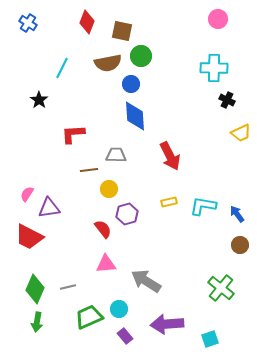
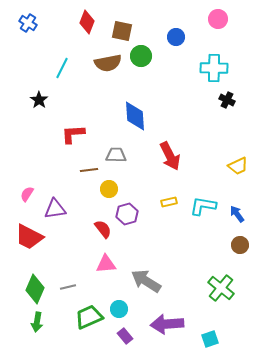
blue circle: moved 45 px right, 47 px up
yellow trapezoid: moved 3 px left, 33 px down
purple triangle: moved 6 px right, 1 px down
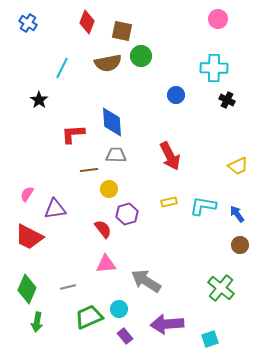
blue circle: moved 58 px down
blue diamond: moved 23 px left, 6 px down
green diamond: moved 8 px left
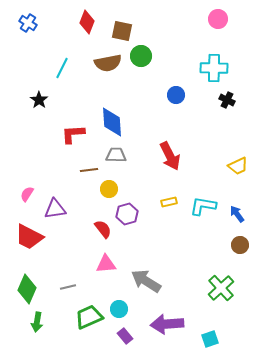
green cross: rotated 8 degrees clockwise
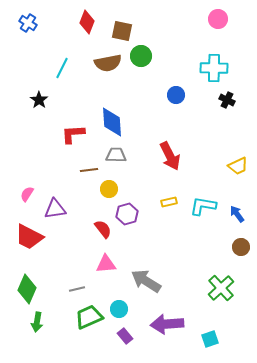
brown circle: moved 1 px right, 2 px down
gray line: moved 9 px right, 2 px down
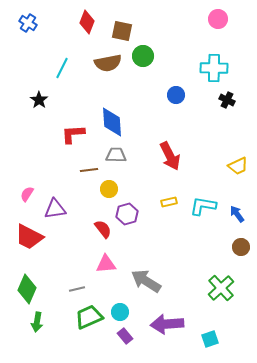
green circle: moved 2 px right
cyan circle: moved 1 px right, 3 px down
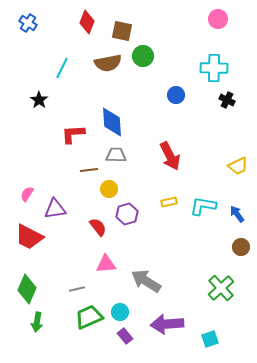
red semicircle: moved 5 px left, 2 px up
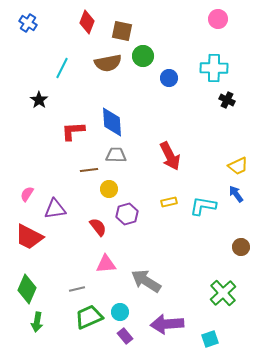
blue circle: moved 7 px left, 17 px up
red L-shape: moved 3 px up
blue arrow: moved 1 px left, 20 px up
green cross: moved 2 px right, 5 px down
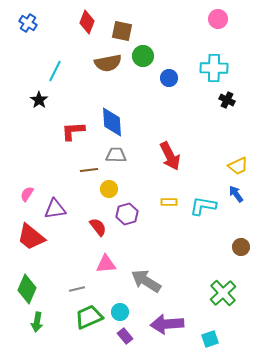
cyan line: moved 7 px left, 3 px down
yellow rectangle: rotated 14 degrees clockwise
red trapezoid: moved 2 px right; rotated 12 degrees clockwise
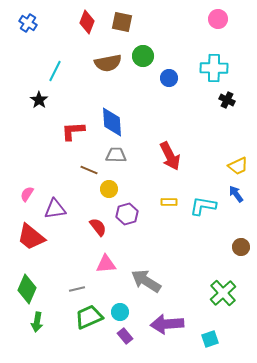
brown square: moved 9 px up
brown line: rotated 30 degrees clockwise
